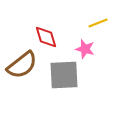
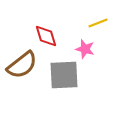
red diamond: moved 1 px up
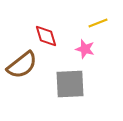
gray square: moved 6 px right, 9 px down
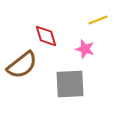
yellow line: moved 3 px up
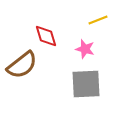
gray square: moved 16 px right
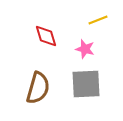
brown semicircle: moved 16 px right, 23 px down; rotated 36 degrees counterclockwise
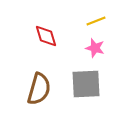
yellow line: moved 2 px left, 1 px down
pink star: moved 10 px right, 1 px up
brown semicircle: moved 1 px right, 1 px down
